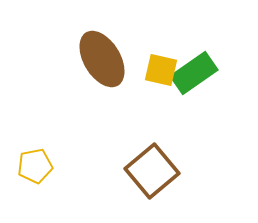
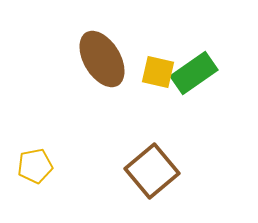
yellow square: moved 3 px left, 2 px down
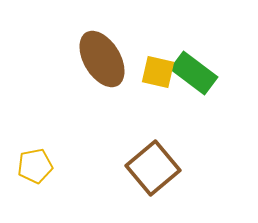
green rectangle: rotated 72 degrees clockwise
brown square: moved 1 px right, 3 px up
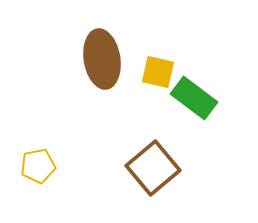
brown ellipse: rotated 22 degrees clockwise
green rectangle: moved 25 px down
yellow pentagon: moved 3 px right
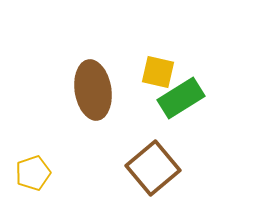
brown ellipse: moved 9 px left, 31 px down
green rectangle: moved 13 px left; rotated 69 degrees counterclockwise
yellow pentagon: moved 5 px left, 7 px down; rotated 8 degrees counterclockwise
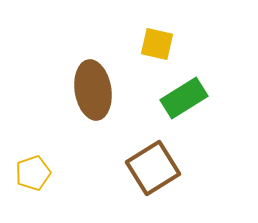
yellow square: moved 1 px left, 28 px up
green rectangle: moved 3 px right
brown square: rotated 8 degrees clockwise
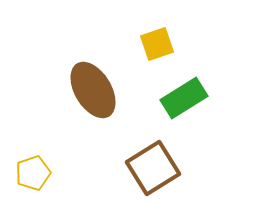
yellow square: rotated 32 degrees counterclockwise
brown ellipse: rotated 22 degrees counterclockwise
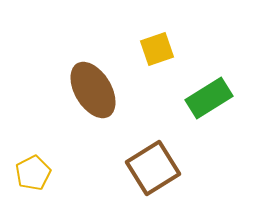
yellow square: moved 5 px down
green rectangle: moved 25 px right
yellow pentagon: rotated 8 degrees counterclockwise
